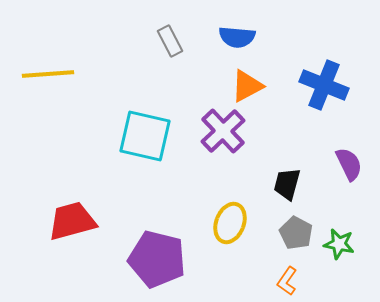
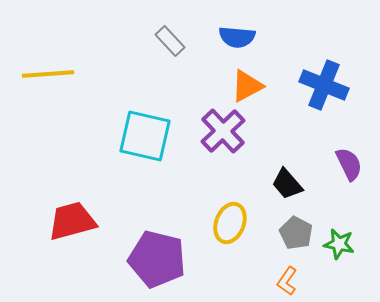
gray rectangle: rotated 16 degrees counterclockwise
black trapezoid: rotated 56 degrees counterclockwise
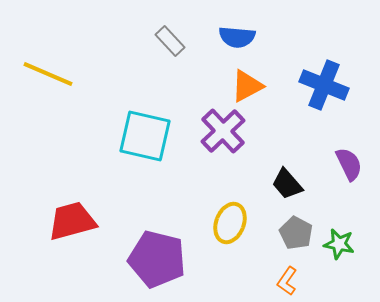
yellow line: rotated 27 degrees clockwise
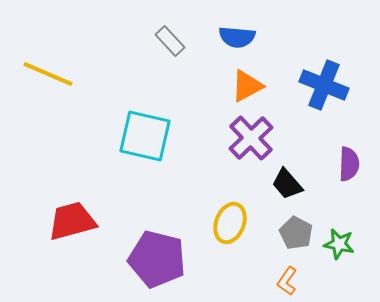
purple cross: moved 28 px right, 7 px down
purple semicircle: rotated 28 degrees clockwise
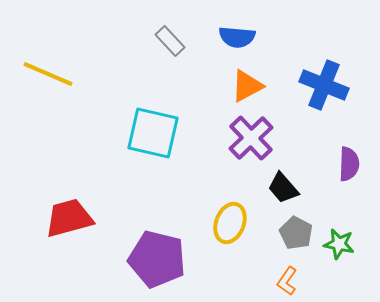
cyan square: moved 8 px right, 3 px up
black trapezoid: moved 4 px left, 4 px down
red trapezoid: moved 3 px left, 3 px up
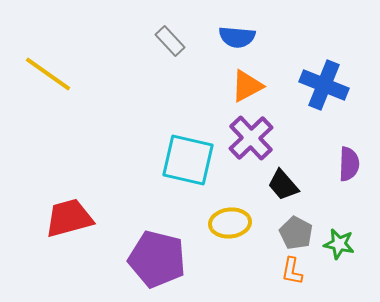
yellow line: rotated 12 degrees clockwise
cyan square: moved 35 px right, 27 px down
black trapezoid: moved 3 px up
yellow ellipse: rotated 63 degrees clockwise
orange L-shape: moved 5 px right, 10 px up; rotated 24 degrees counterclockwise
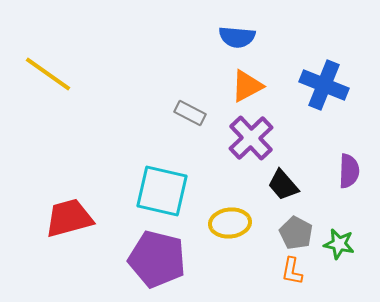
gray rectangle: moved 20 px right, 72 px down; rotated 20 degrees counterclockwise
cyan square: moved 26 px left, 31 px down
purple semicircle: moved 7 px down
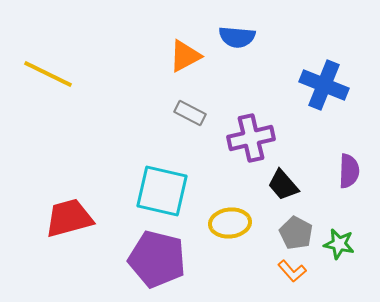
yellow line: rotated 9 degrees counterclockwise
orange triangle: moved 62 px left, 30 px up
purple cross: rotated 30 degrees clockwise
orange L-shape: rotated 52 degrees counterclockwise
